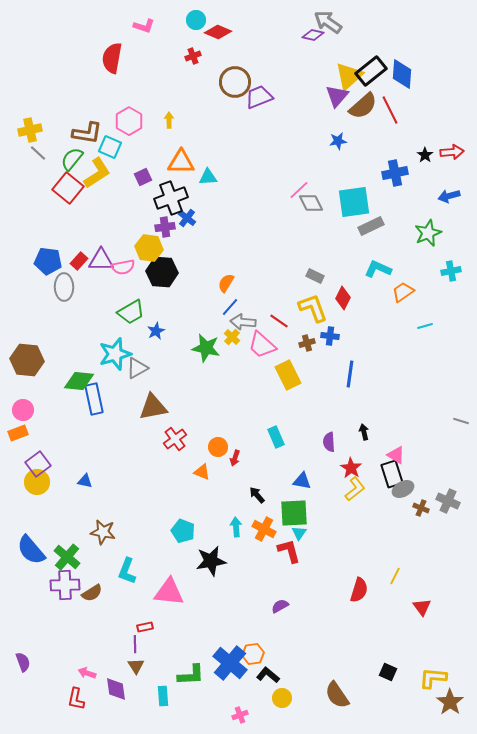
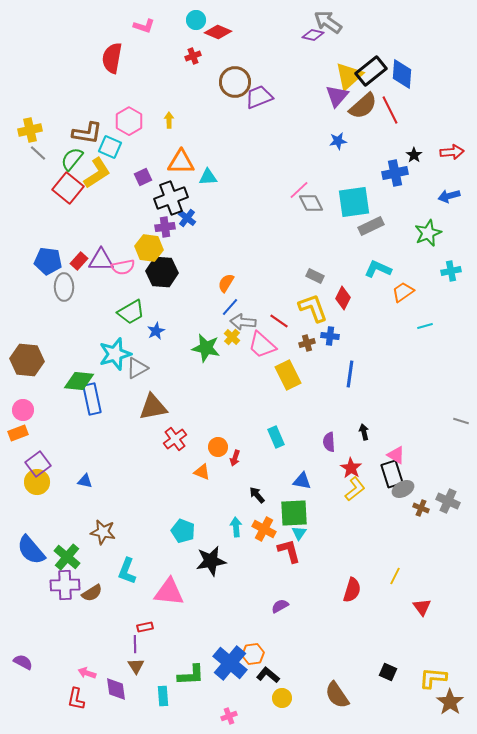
black star at (425, 155): moved 11 px left
blue rectangle at (94, 399): moved 2 px left
red semicircle at (359, 590): moved 7 px left
purple semicircle at (23, 662): rotated 42 degrees counterclockwise
pink cross at (240, 715): moved 11 px left, 1 px down
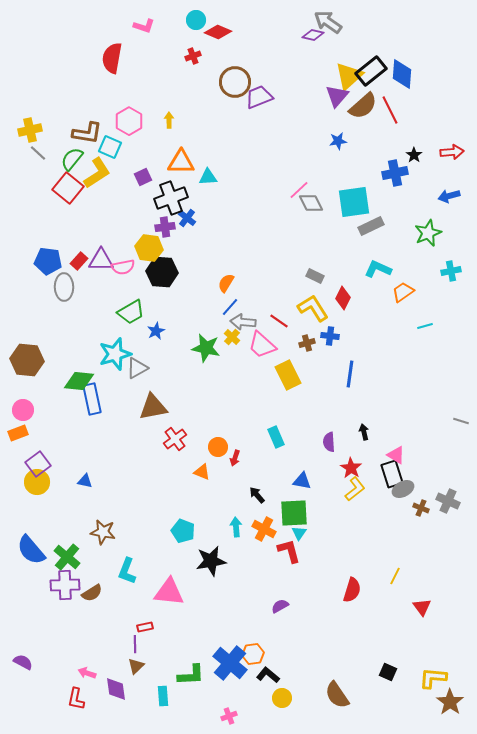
yellow L-shape at (313, 308): rotated 12 degrees counterclockwise
brown triangle at (136, 666): rotated 18 degrees clockwise
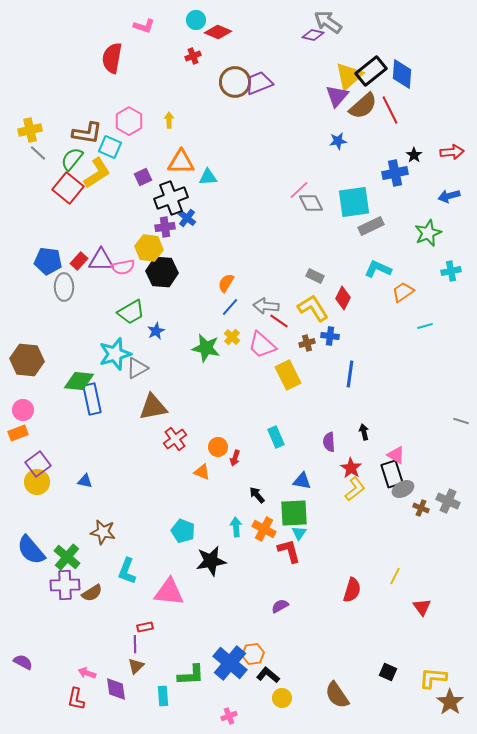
purple trapezoid at (259, 97): moved 14 px up
gray arrow at (243, 322): moved 23 px right, 16 px up
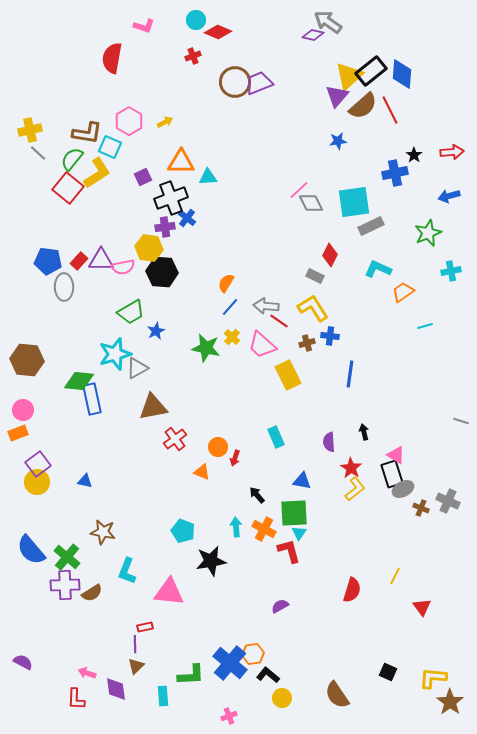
yellow arrow at (169, 120): moved 4 px left, 2 px down; rotated 63 degrees clockwise
red diamond at (343, 298): moved 13 px left, 43 px up
red L-shape at (76, 699): rotated 10 degrees counterclockwise
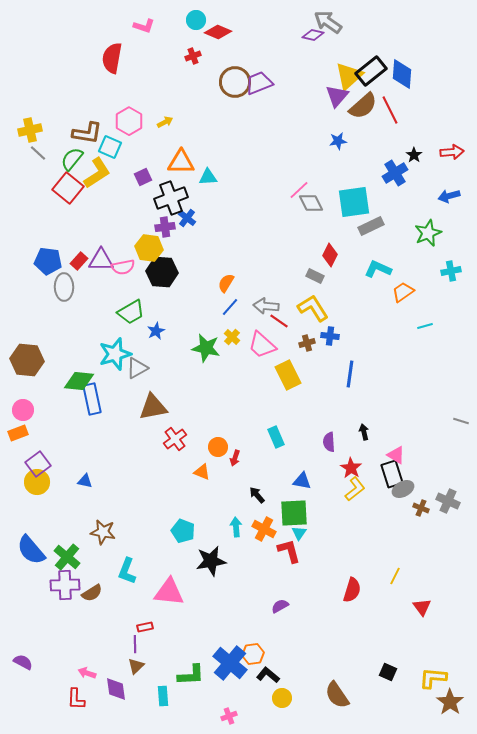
blue cross at (395, 173): rotated 20 degrees counterclockwise
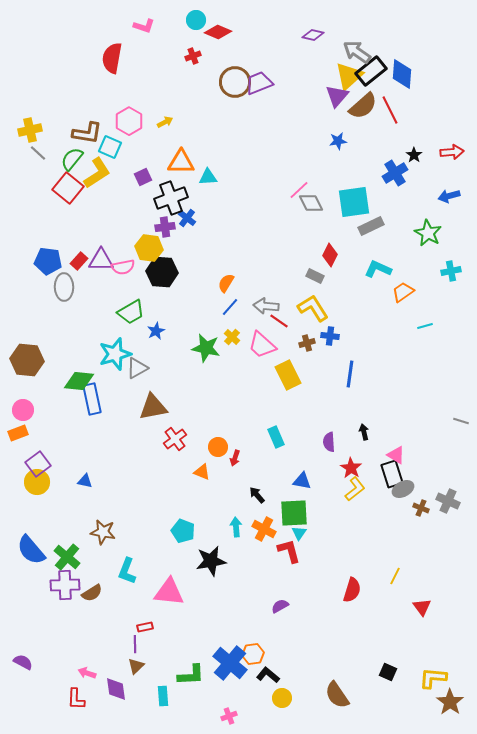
gray arrow at (328, 22): moved 29 px right, 30 px down
green star at (428, 233): rotated 20 degrees counterclockwise
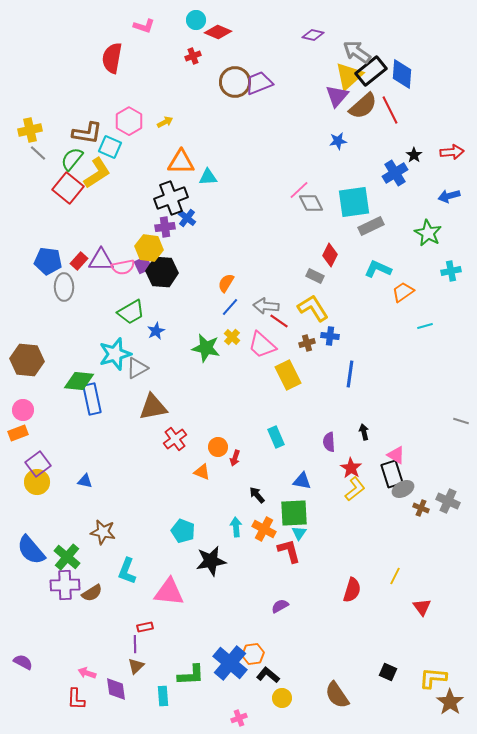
purple square at (143, 177): moved 88 px down
pink cross at (229, 716): moved 10 px right, 2 px down
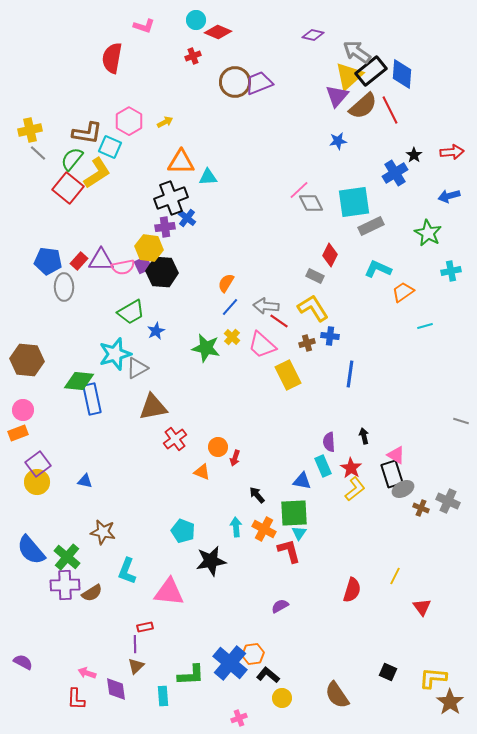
black arrow at (364, 432): moved 4 px down
cyan rectangle at (276, 437): moved 47 px right, 29 px down
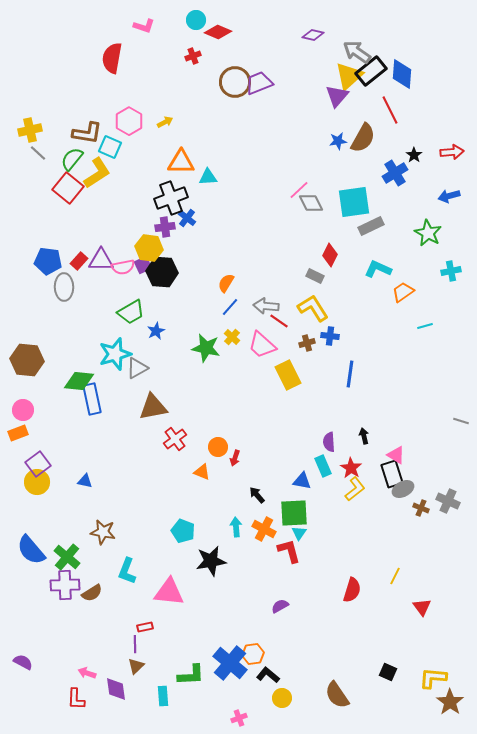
brown semicircle at (363, 106): moved 32 px down; rotated 20 degrees counterclockwise
